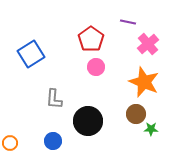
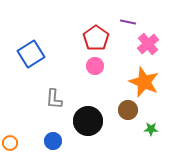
red pentagon: moved 5 px right, 1 px up
pink circle: moved 1 px left, 1 px up
brown circle: moved 8 px left, 4 px up
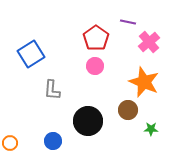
pink cross: moved 1 px right, 2 px up
gray L-shape: moved 2 px left, 9 px up
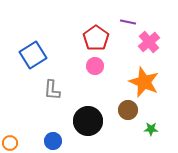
blue square: moved 2 px right, 1 px down
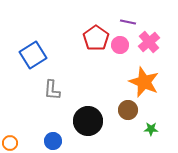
pink circle: moved 25 px right, 21 px up
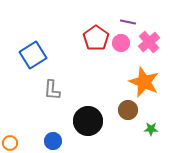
pink circle: moved 1 px right, 2 px up
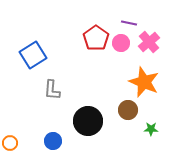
purple line: moved 1 px right, 1 px down
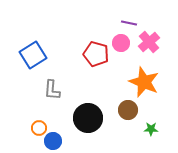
red pentagon: moved 16 px down; rotated 20 degrees counterclockwise
black circle: moved 3 px up
orange circle: moved 29 px right, 15 px up
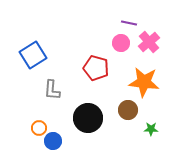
red pentagon: moved 14 px down
orange star: rotated 16 degrees counterclockwise
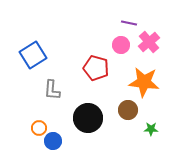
pink circle: moved 2 px down
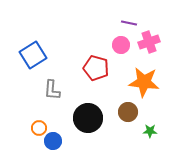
pink cross: rotated 20 degrees clockwise
brown circle: moved 2 px down
green star: moved 1 px left, 2 px down
